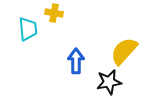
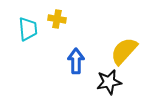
yellow cross: moved 3 px right, 6 px down
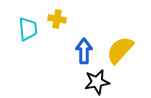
yellow semicircle: moved 4 px left, 1 px up
blue arrow: moved 8 px right, 10 px up
black star: moved 12 px left
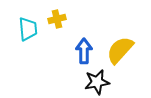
yellow cross: rotated 24 degrees counterclockwise
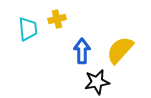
blue arrow: moved 2 px left
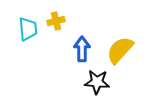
yellow cross: moved 1 px left, 2 px down
blue arrow: moved 2 px up
black star: rotated 15 degrees clockwise
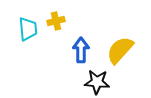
blue arrow: moved 1 px left, 1 px down
